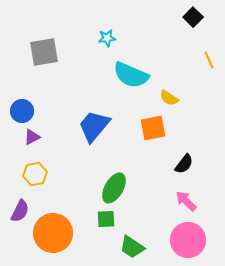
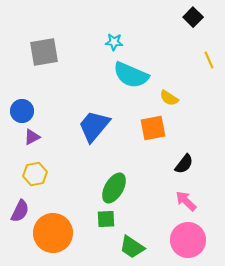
cyan star: moved 7 px right, 4 px down; rotated 12 degrees clockwise
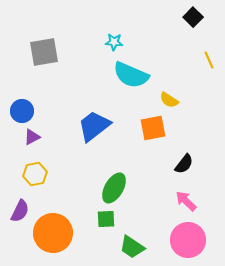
yellow semicircle: moved 2 px down
blue trapezoid: rotated 12 degrees clockwise
